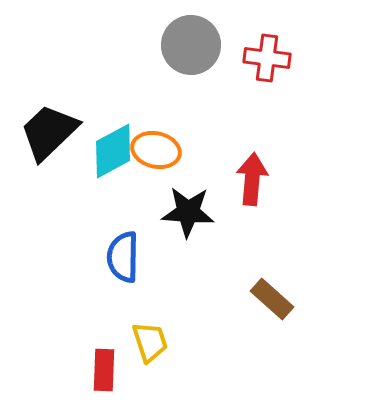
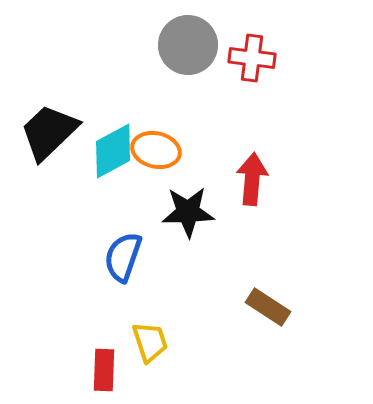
gray circle: moved 3 px left
red cross: moved 15 px left
black star: rotated 6 degrees counterclockwise
blue semicircle: rotated 18 degrees clockwise
brown rectangle: moved 4 px left, 8 px down; rotated 9 degrees counterclockwise
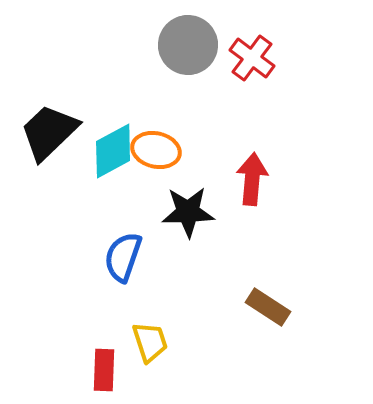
red cross: rotated 30 degrees clockwise
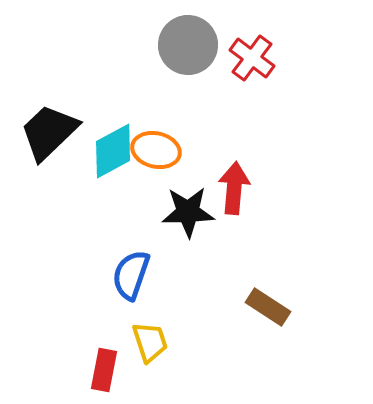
red arrow: moved 18 px left, 9 px down
blue semicircle: moved 8 px right, 18 px down
red rectangle: rotated 9 degrees clockwise
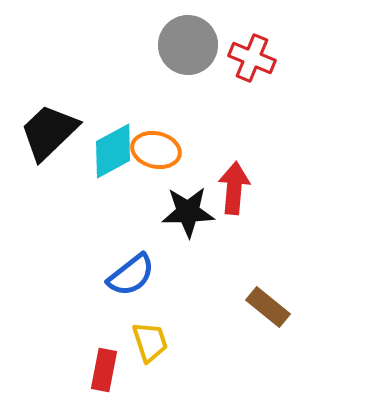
red cross: rotated 15 degrees counterclockwise
blue semicircle: rotated 147 degrees counterclockwise
brown rectangle: rotated 6 degrees clockwise
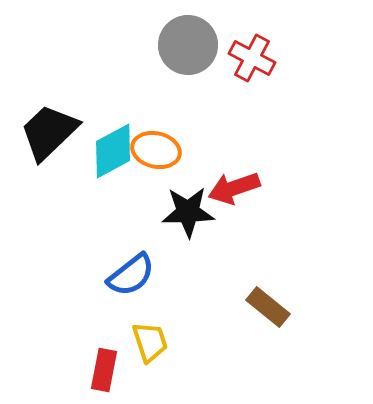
red cross: rotated 6 degrees clockwise
red arrow: rotated 114 degrees counterclockwise
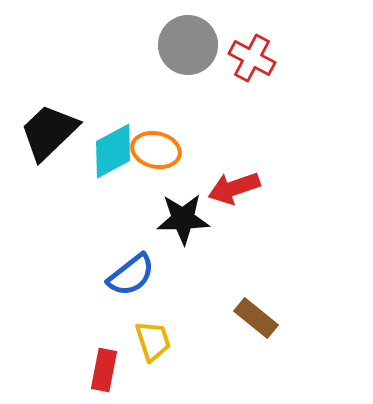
black star: moved 5 px left, 7 px down
brown rectangle: moved 12 px left, 11 px down
yellow trapezoid: moved 3 px right, 1 px up
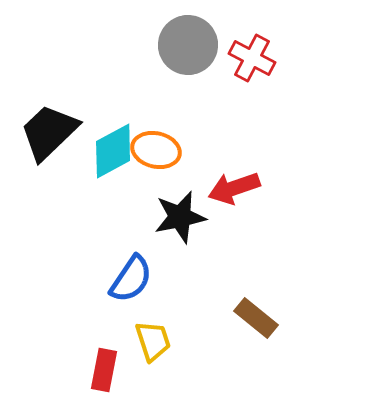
black star: moved 3 px left, 2 px up; rotated 10 degrees counterclockwise
blue semicircle: moved 4 px down; rotated 18 degrees counterclockwise
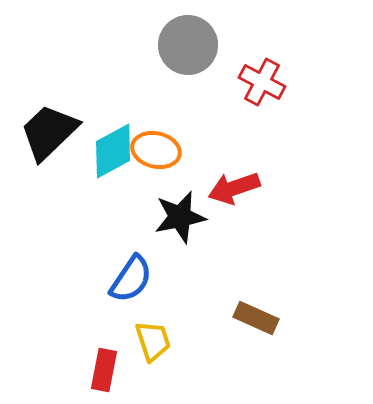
red cross: moved 10 px right, 24 px down
brown rectangle: rotated 15 degrees counterclockwise
